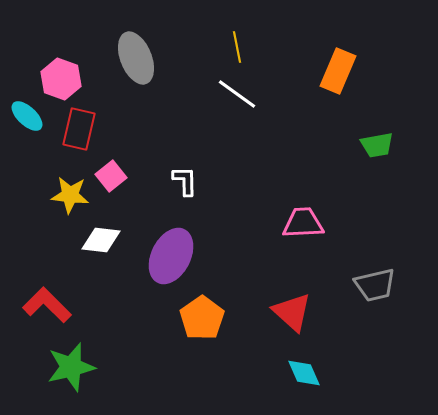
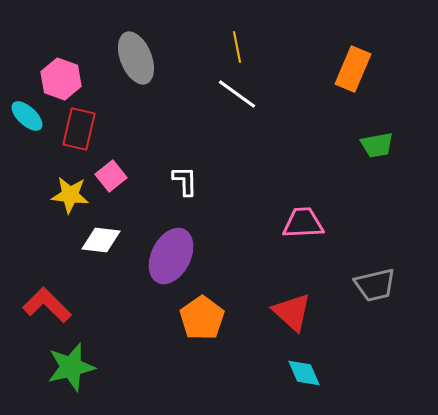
orange rectangle: moved 15 px right, 2 px up
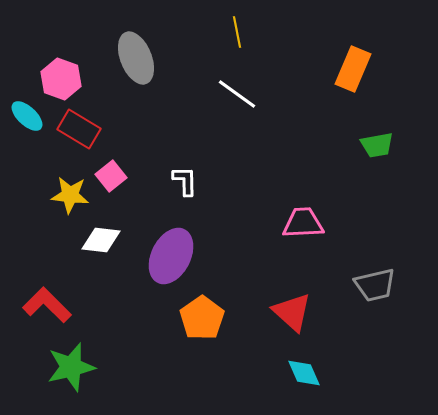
yellow line: moved 15 px up
red rectangle: rotated 72 degrees counterclockwise
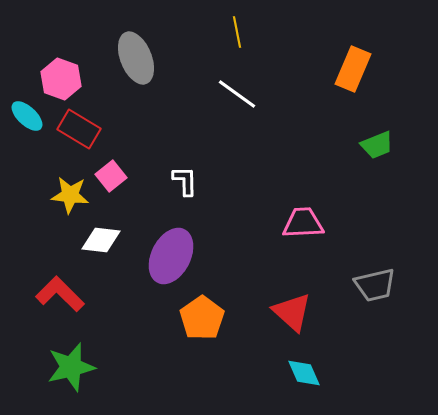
green trapezoid: rotated 12 degrees counterclockwise
red L-shape: moved 13 px right, 11 px up
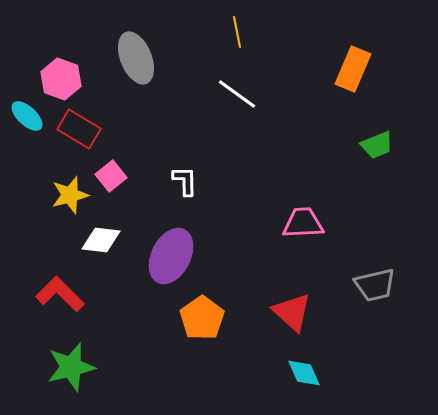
yellow star: rotated 21 degrees counterclockwise
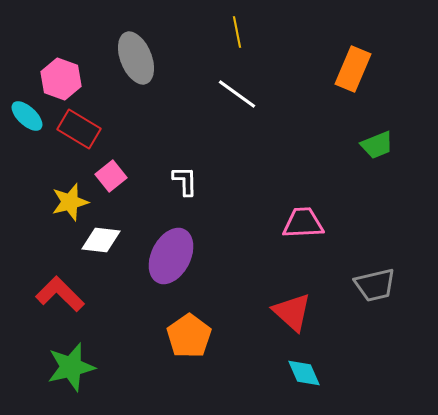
yellow star: moved 7 px down
orange pentagon: moved 13 px left, 18 px down
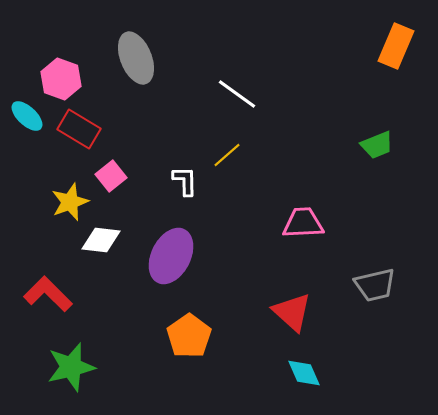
yellow line: moved 10 px left, 123 px down; rotated 60 degrees clockwise
orange rectangle: moved 43 px right, 23 px up
yellow star: rotated 6 degrees counterclockwise
red L-shape: moved 12 px left
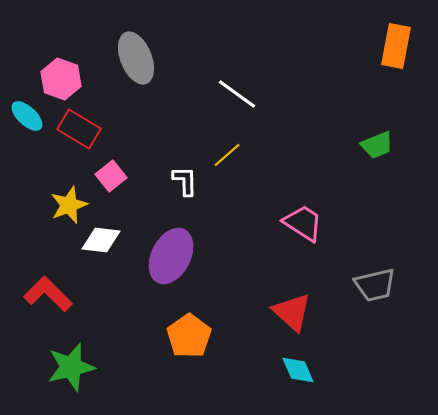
orange rectangle: rotated 12 degrees counterclockwise
yellow star: moved 1 px left, 3 px down
pink trapezoid: rotated 36 degrees clockwise
cyan diamond: moved 6 px left, 3 px up
